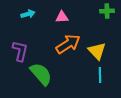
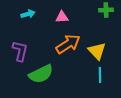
green cross: moved 1 px left, 1 px up
green semicircle: rotated 105 degrees clockwise
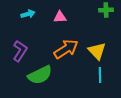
pink triangle: moved 2 px left
orange arrow: moved 2 px left, 5 px down
purple L-shape: rotated 20 degrees clockwise
green semicircle: moved 1 px left, 1 px down
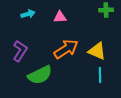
yellow triangle: rotated 24 degrees counterclockwise
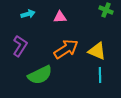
green cross: rotated 24 degrees clockwise
purple L-shape: moved 5 px up
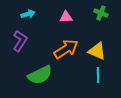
green cross: moved 5 px left, 3 px down
pink triangle: moved 6 px right
purple L-shape: moved 5 px up
cyan line: moved 2 px left
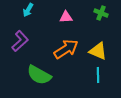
cyan arrow: moved 4 px up; rotated 136 degrees clockwise
purple L-shape: rotated 15 degrees clockwise
yellow triangle: moved 1 px right
green semicircle: moved 1 px left; rotated 55 degrees clockwise
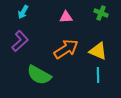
cyan arrow: moved 5 px left, 2 px down
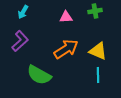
green cross: moved 6 px left, 2 px up; rotated 32 degrees counterclockwise
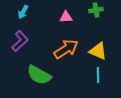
green cross: moved 1 px right, 1 px up
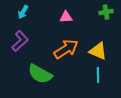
green cross: moved 10 px right, 2 px down
green semicircle: moved 1 px right, 1 px up
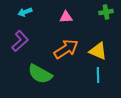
cyan arrow: moved 2 px right; rotated 40 degrees clockwise
